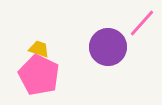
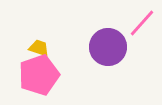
yellow trapezoid: moved 1 px up
pink pentagon: rotated 27 degrees clockwise
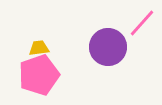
yellow trapezoid: rotated 25 degrees counterclockwise
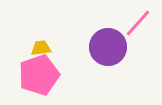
pink line: moved 4 px left
yellow trapezoid: moved 2 px right
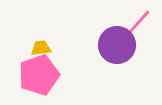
purple circle: moved 9 px right, 2 px up
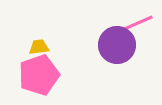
pink line: rotated 24 degrees clockwise
yellow trapezoid: moved 2 px left, 1 px up
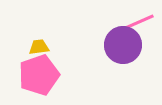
pink line: moved 1 px right, 1 px up
purple circle: moved 6 px right
